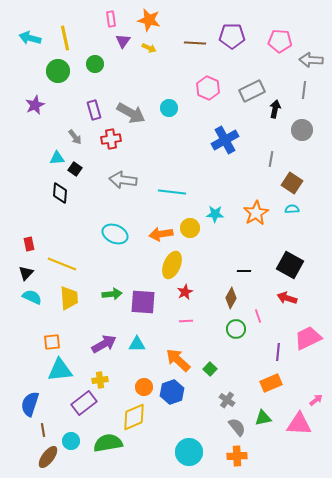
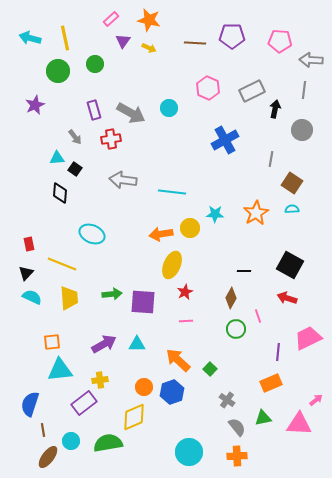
pink rectangle at (111, 19): rotated 56 degrees clockwise
cyan ellipse at (115, 234): moved 23 px left
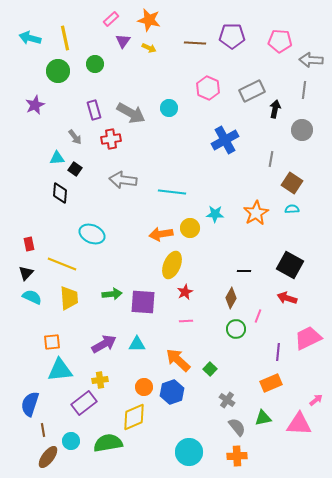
pink line at (258, 316): rotated 40 degrees clockwise
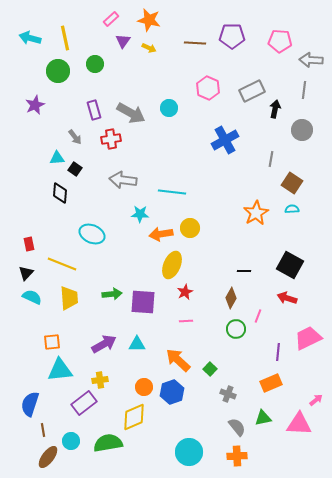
cyan star at (215, 214): moved 75 px left
gray cross at (227, 400): moved 1 px right, 6 px up; rotated 14 degrees counterclockwise
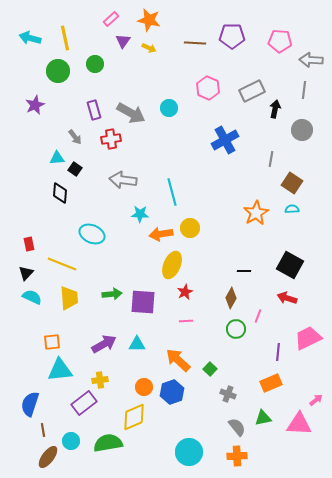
cyan line at (172, 192): rotated 68 degrees clockwise
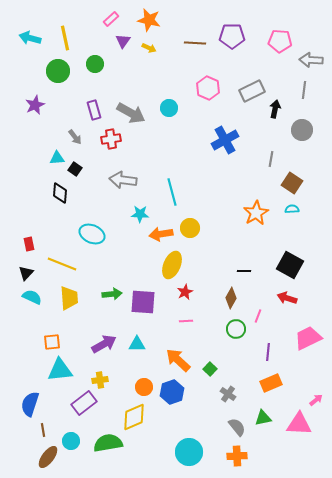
purple line at (278, 352): moved 10 px left
gray cross at (228, 394): rotated 14 degrees clockwise
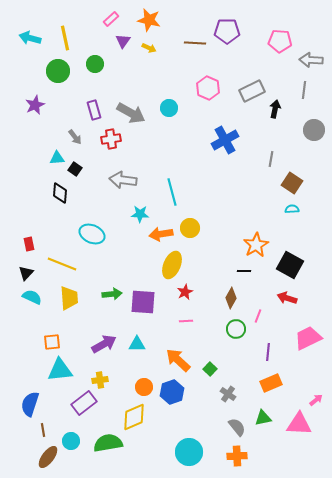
purple pentagon at (232, 36): moved 5 px left, 5 px up
gray circle at (302, 130): moved 12 px right
orange star at (256, 213): moved 32 px down
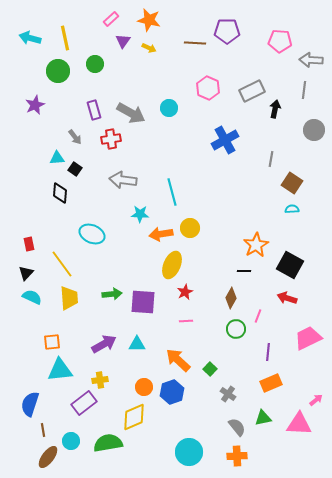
yellow line at (62, 264): rotated 32 degrees clockwise
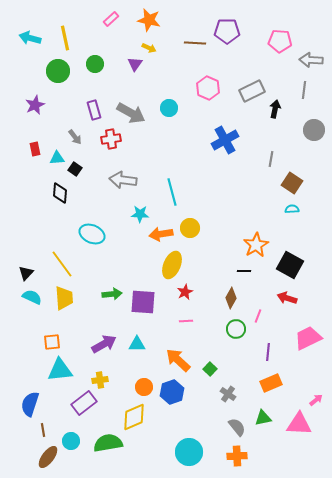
purple triangle at (123, 41): moved 12 px right, 23 px down
red rectangle at (29, 244): moved 6 px right, 95 px up
yellow trapezoid at (69, 298): moved 5 px left
